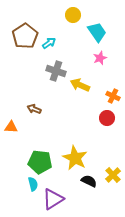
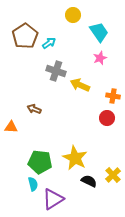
cyan trapezoid: moved 2 px right
orange cross: rotated 16 degrees counterclockwise
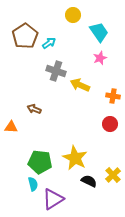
red circle: moved 3 px right, 6 px down
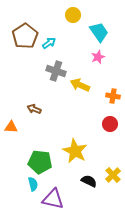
pink star: moved 2 px left, 1 px up
yellow star: moved 7 px up
purple triangle: rotated 45 degrees clockwise
